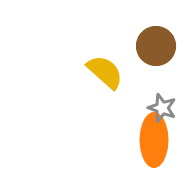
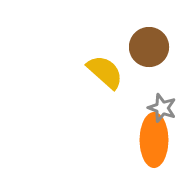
brown circle: moved 7 px left, 1 px down
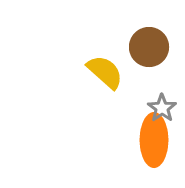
gray star: rotated 16 degrees clockwise
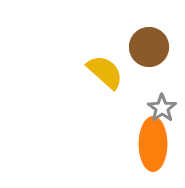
orange ellipse: moved 1 px left, 4 px down
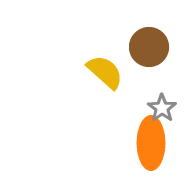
orange ellipse: moved 2 px left, 1 px up
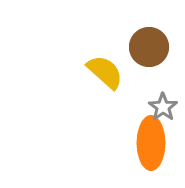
gray star: moved 1 px right, 1 px up
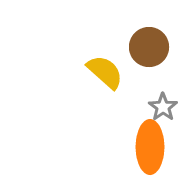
orange ellipse: moved 1 px left, 4 px down
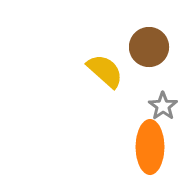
yellow semicircle: moved 1 px up
gray star: moved 1 px up
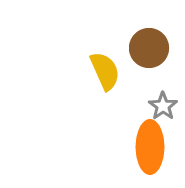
brown circle: moved 1 px down
yellow semicircle: rotated 24 degrees clockwise
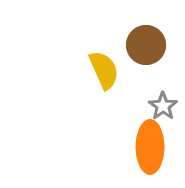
brown circle: moved 3 px left, 3 px up
yellow semicircle: moved 1 px left, 1 px up
